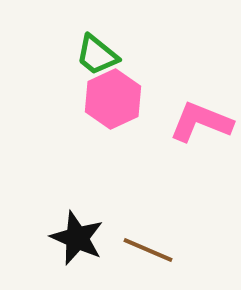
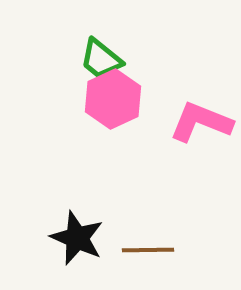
green trapezoid: moved 4 px right, 4 px down
brown line: rotated 24 degrees counterclockwise
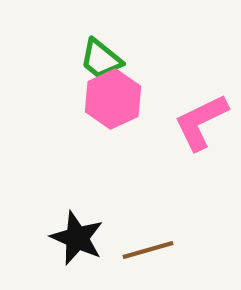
pink L-shape: rotated 48 degrees counterclockwise
brown line: rotated 15 degrees counterclockwise
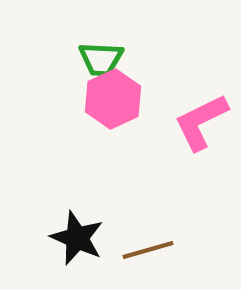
green trapezoid: rotated 36 degrees counterclockwise
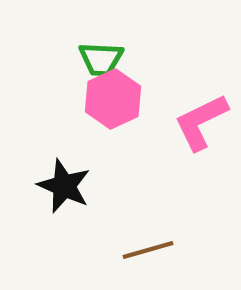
black star: moved 13 px left, 52 px up
